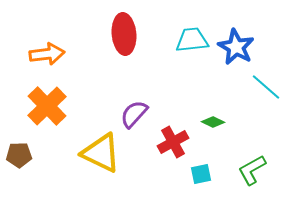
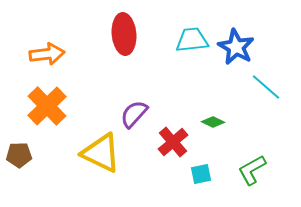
red cross: rotated 12 degrees counterclockwise
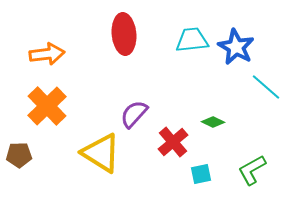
yellow triangle: rotated 6 degrees clockwise
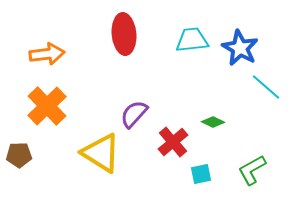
blue star: moved 4 px right, 1 px down
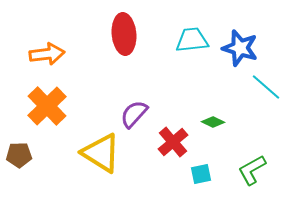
blue star: rotated 12 degrees counterclockwise
